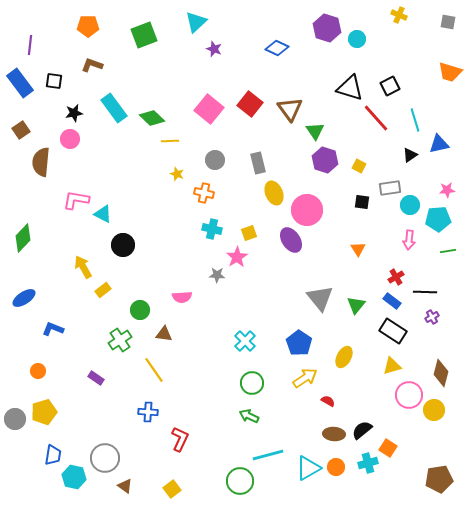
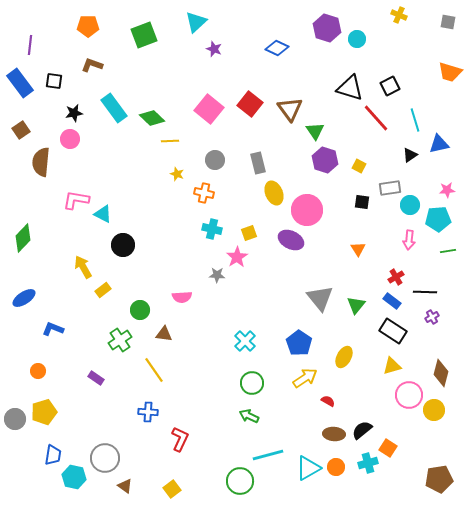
purple ellipse at (291, 240): rotated 30 degrees counterclockwise
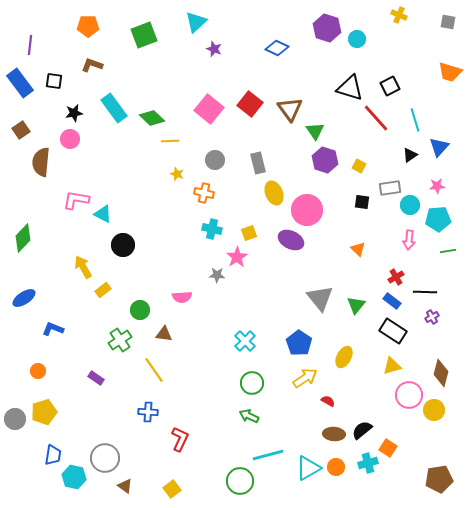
blue triangle at (439, 144): moved 3 px down; rotated 35 degrees counterclockwise
pink star at (447, 190): moved 10 px left, 4 px up
orange triangle at (358, 249): rotated 14 degrees counterclockwise
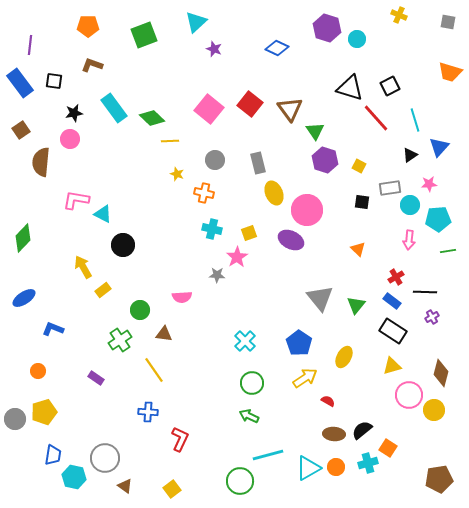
pink star at (437, 186): moved 8 px left, 2 px up
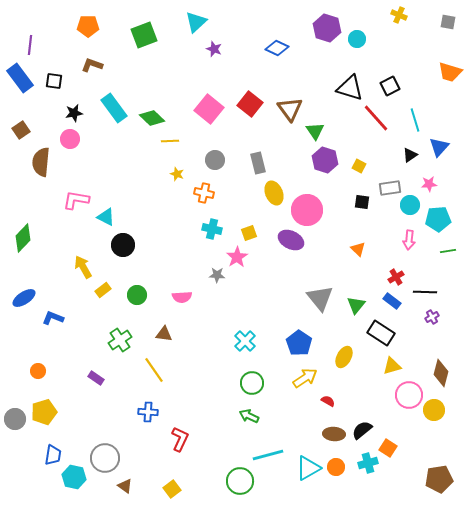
blue rectangle at (20, 83): moved 5 px up
cyan triangle at (103, 214): moved 3 px right, 3 px down
green circle at (140, 310): moved 3 px left, 15 px up
blue L-shape at (53, 329): moved 11 px up
black rectangle at (393, 331): moved 12 px left, 2 px down
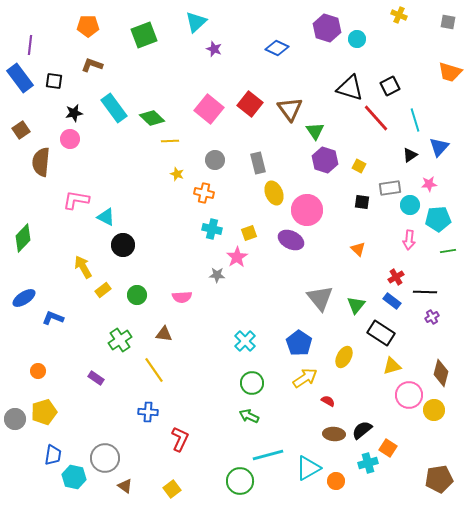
orange circle at (336, 467): moved 14 px down
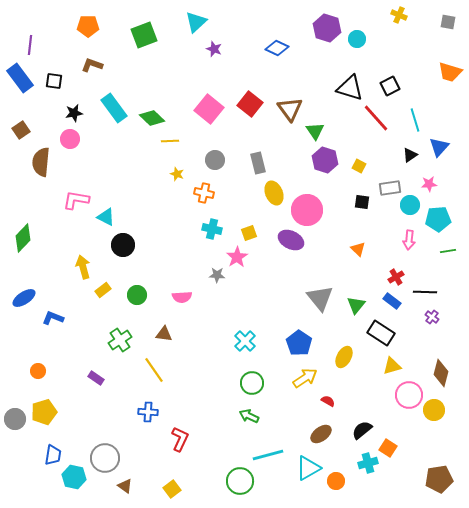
yellow arrow at (83, 267): rotated 15 degrees clockwise
purple cross at (432, 317): rotated 24 degrees counterclockwise
brown ellipse at (334, 434): moved 13 px left; rotated 40 degrees counterclockwise
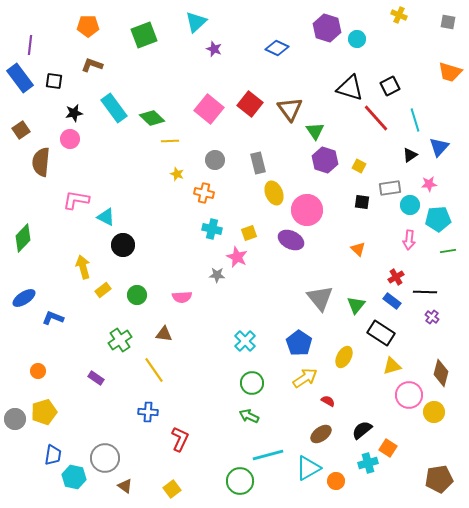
pink star at (237, 257): rotated 15 degrees counterclockwise
yellow circle at (434, 410): moved 2 px down
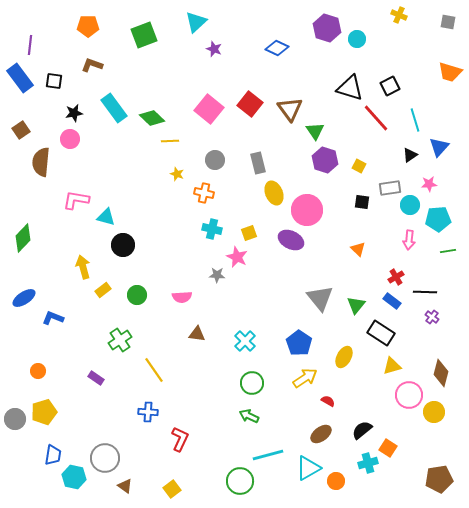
cyan triangle at (106, 217): rotated 12 degrees counterclockwise
brown triangle at (164, 334): moved 33 px right
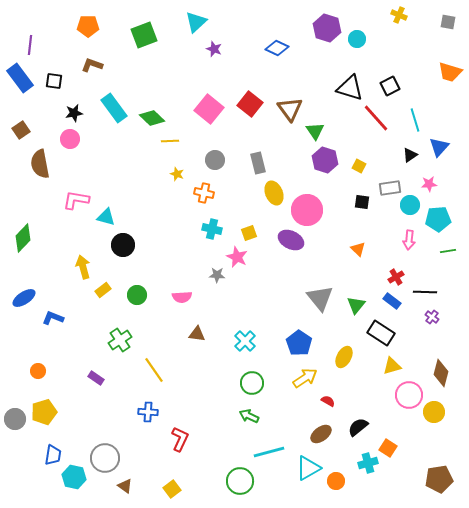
brown semicircle at (41, 162): moved 1 px left, 2 px down; rotated 16 degrees counterclockwise
black semicircle at (362, 430): moved 4 px left, 3 px up
cyan line at (268, 455): moved 1 px right, 3 px up
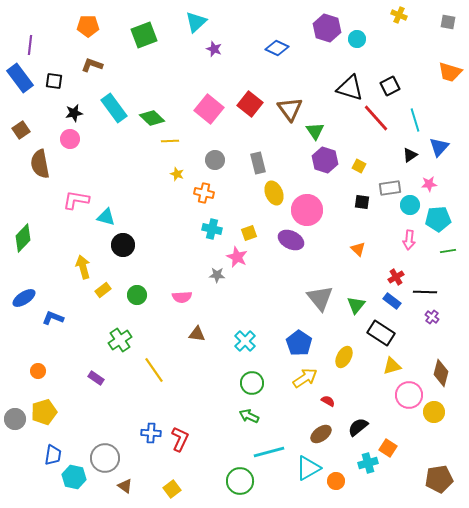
blue cross at (148, 412): moved 3 px right, 21 px down
